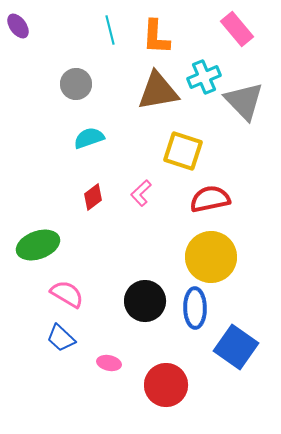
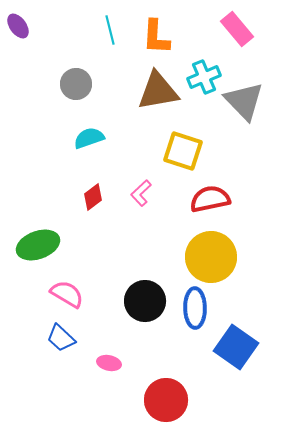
red circle: moved 15 px down
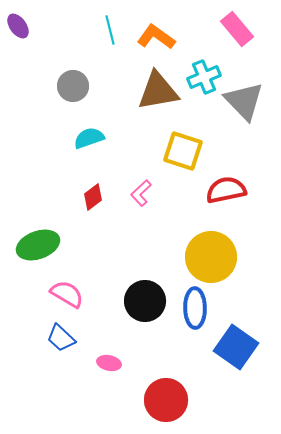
orange L-shape: rotated 123 degrees clockwise
gray circle: moved 3 px left, 2 px down
red semicircle: moved 16 px right, 9 px up
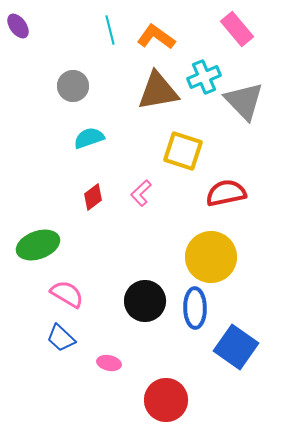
red semicircle: moved 3 px down
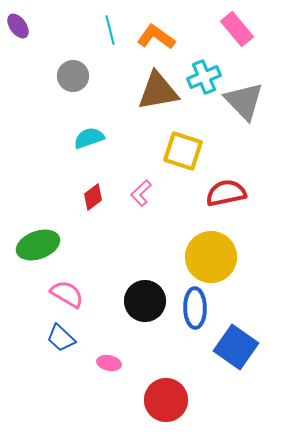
gray circle: moved 10 px up
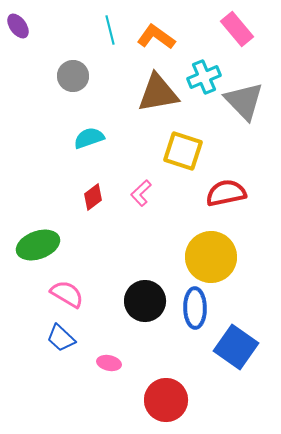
brown triangle: moved 2 px down
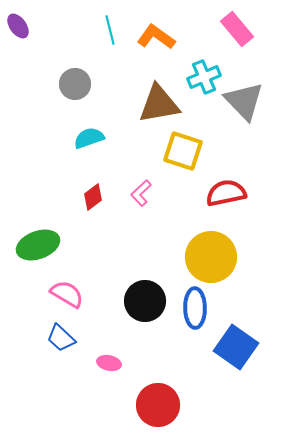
gray circle: moved 2 px right, 8 px down
brown triangle: moved 1 px right, 11 px down
red circle: moved 8 px left, 5 px down
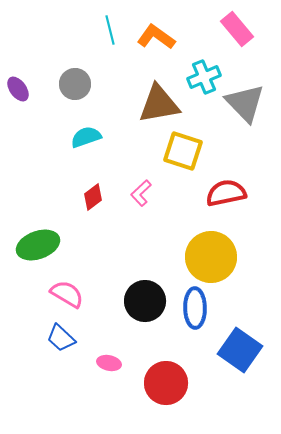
purple ellipse: moved 63 px down
gray triangle: moved 1 px right, 2 px down
cyan semicircle: moved 3 px left, 1 px up
blue square: moved 4 px right, 3 px down
red circle: moved 8 px right, 22 px up
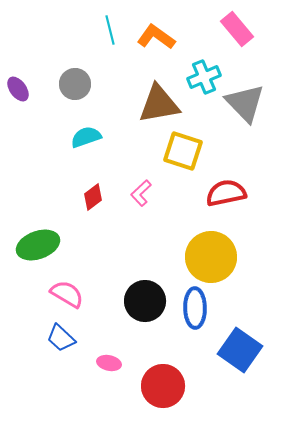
red circle: moved 3 px left, 3 px down
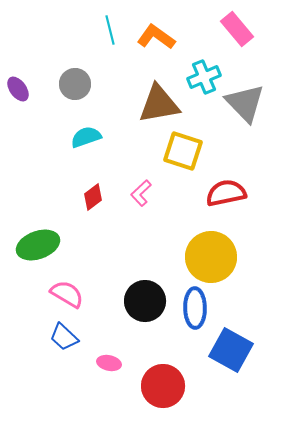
blue trapezoid: moved 3 px right, 1 px up
blue square: moved 9 px left; rotated 6 degrees counterclockwise
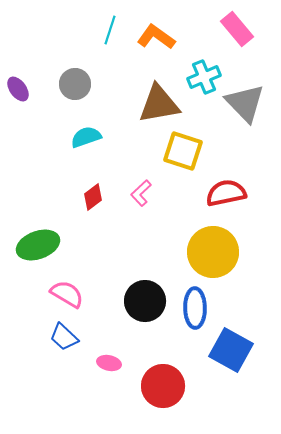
cyan line: rotated 32 degrees clockwise
yellow circle: moved 2 px right, 5 px up
